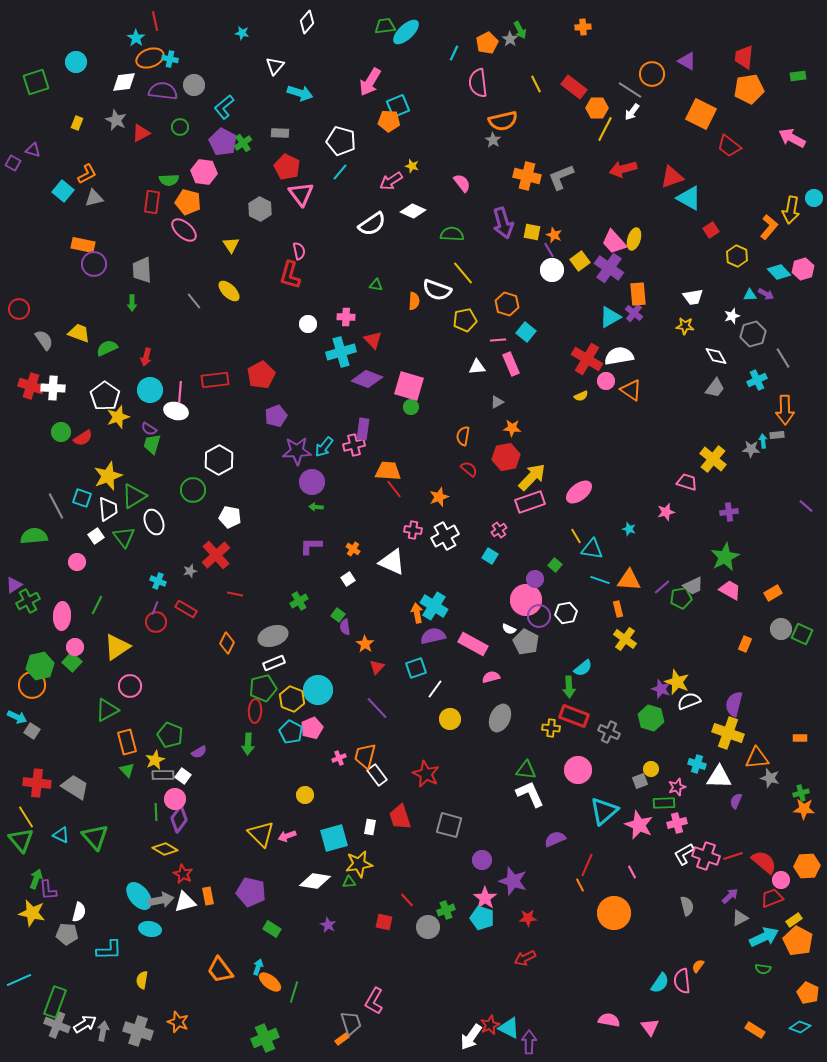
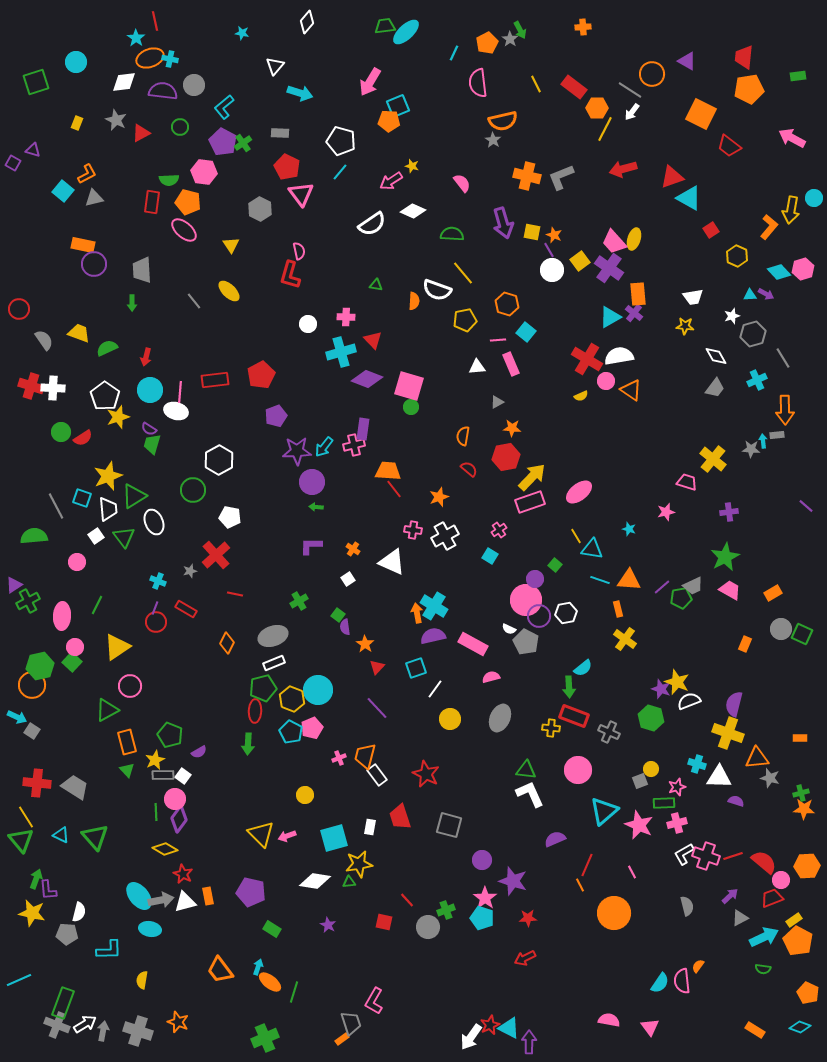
purple semicircle at (736, 801): rotated 84 degrees clockwise
green rectangle at (55, 1002): moved 8 px right, 1 px down
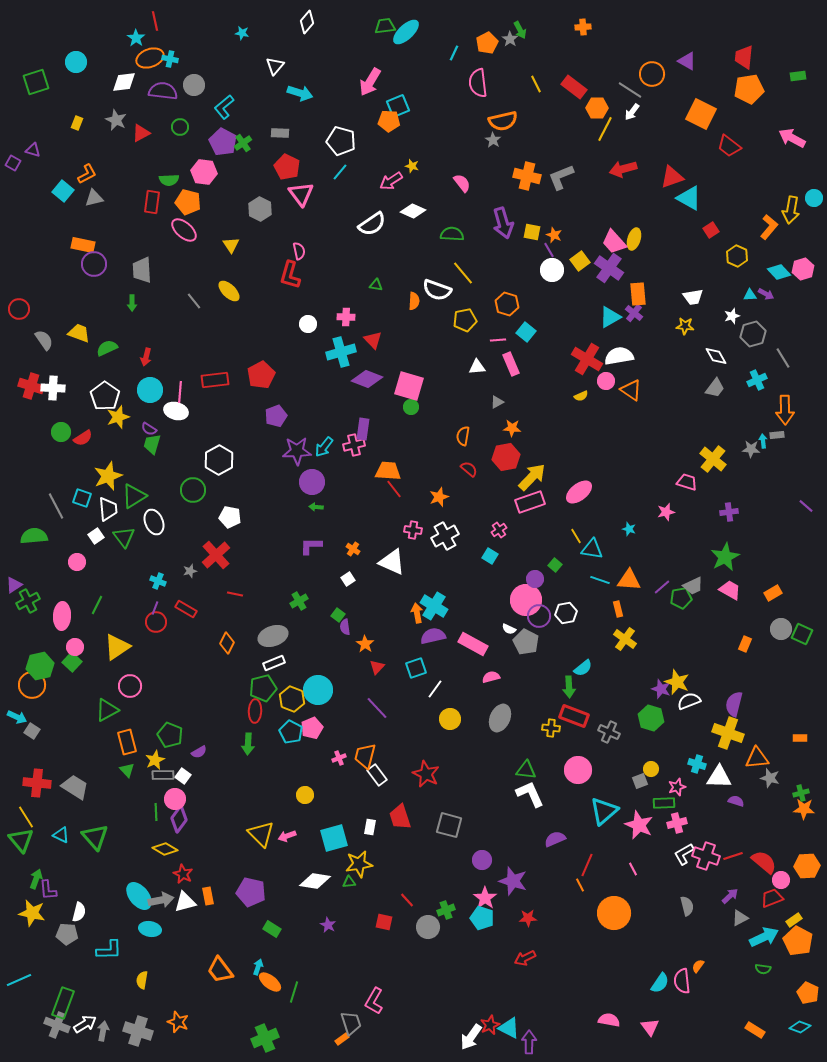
pink line at (632, 872): moved 1 px right, 3 px up
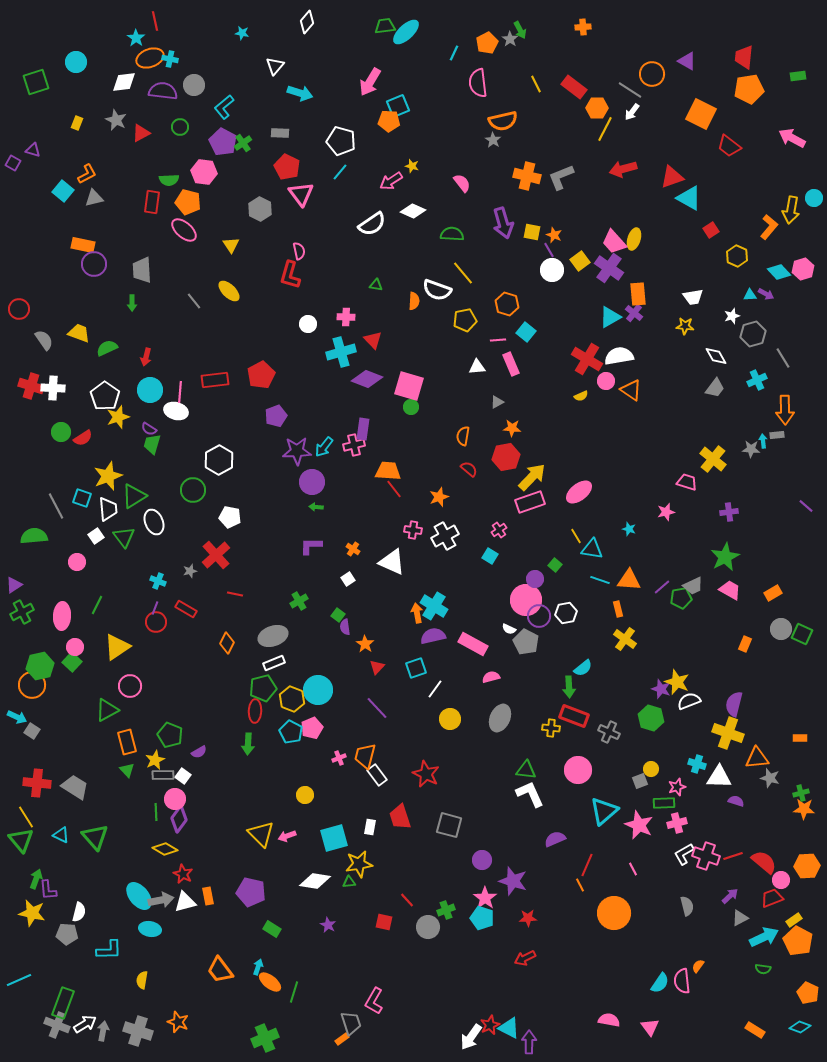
green cross at (28, 601): moved 6 px left, 11 px down
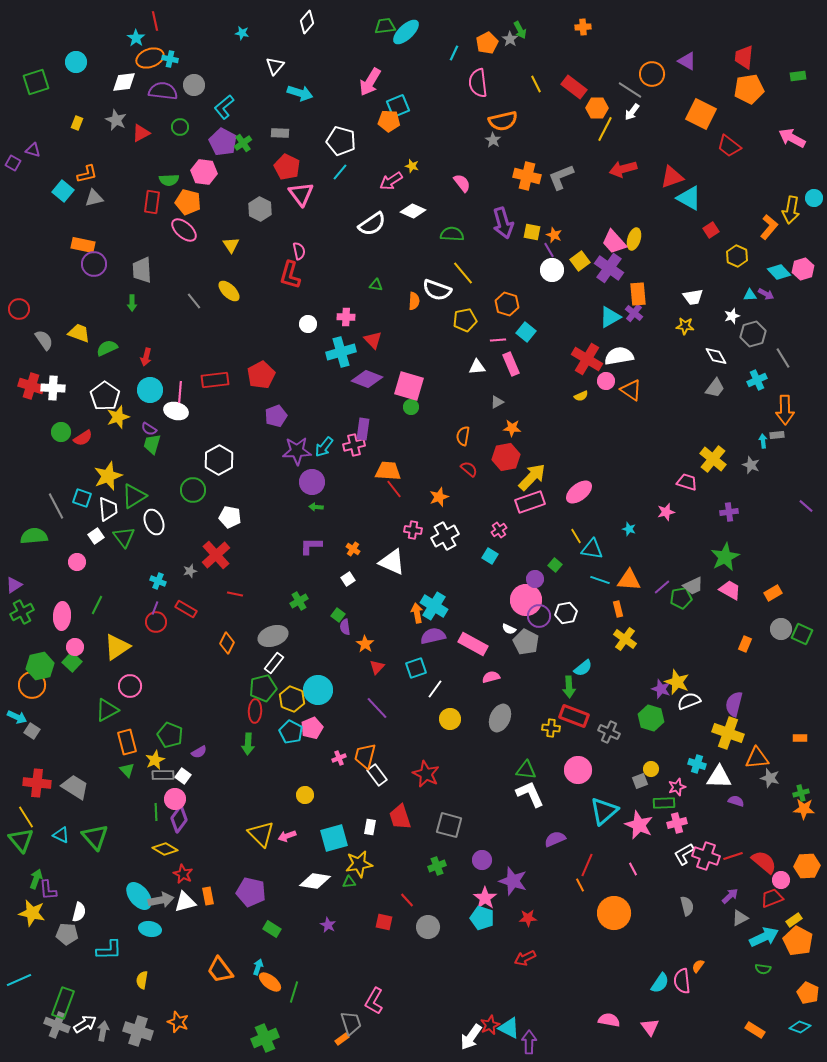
orange L-shape at (87, 174): rotated 15 degrees clockwise
gray star at (751, 449): moved 16 px down; rotated 18 degrees clockwise
white rectangle at (274, 663): rotated 30 degrees counterclockwise
green cross at (446, 910): moved 9 px left, 44 px up
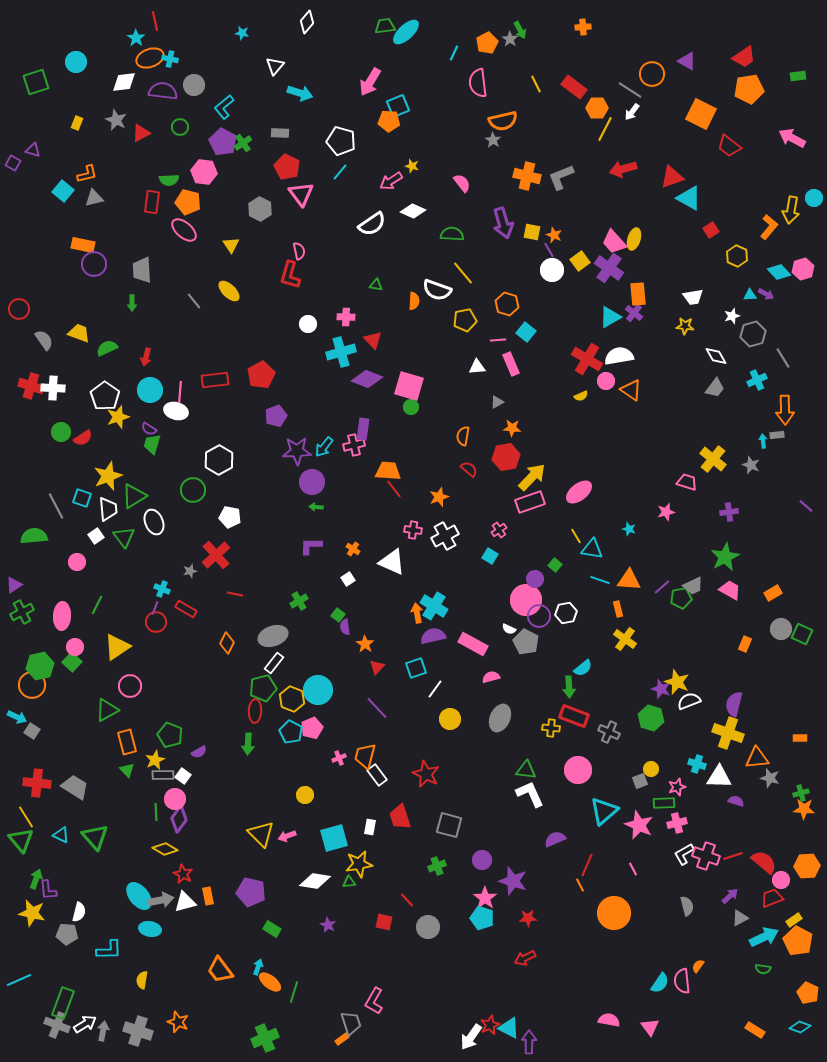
red trapezoid at (744, 57): rotated 130 degrees counterclockwise
cyan cross at (158, 581): moved 4 px right, 8 px down
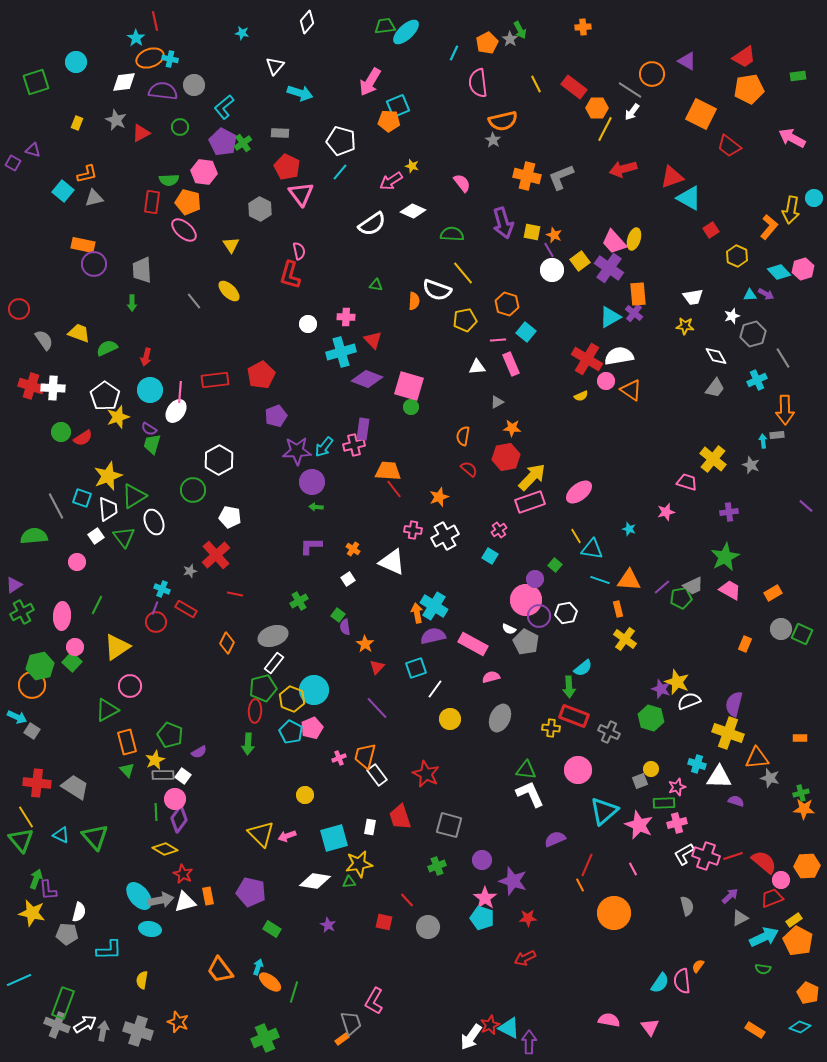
white ellipse at (176, 411): rotated 70 degrees counterclockwise
cyan circle at (318, 690): moved 4 px left
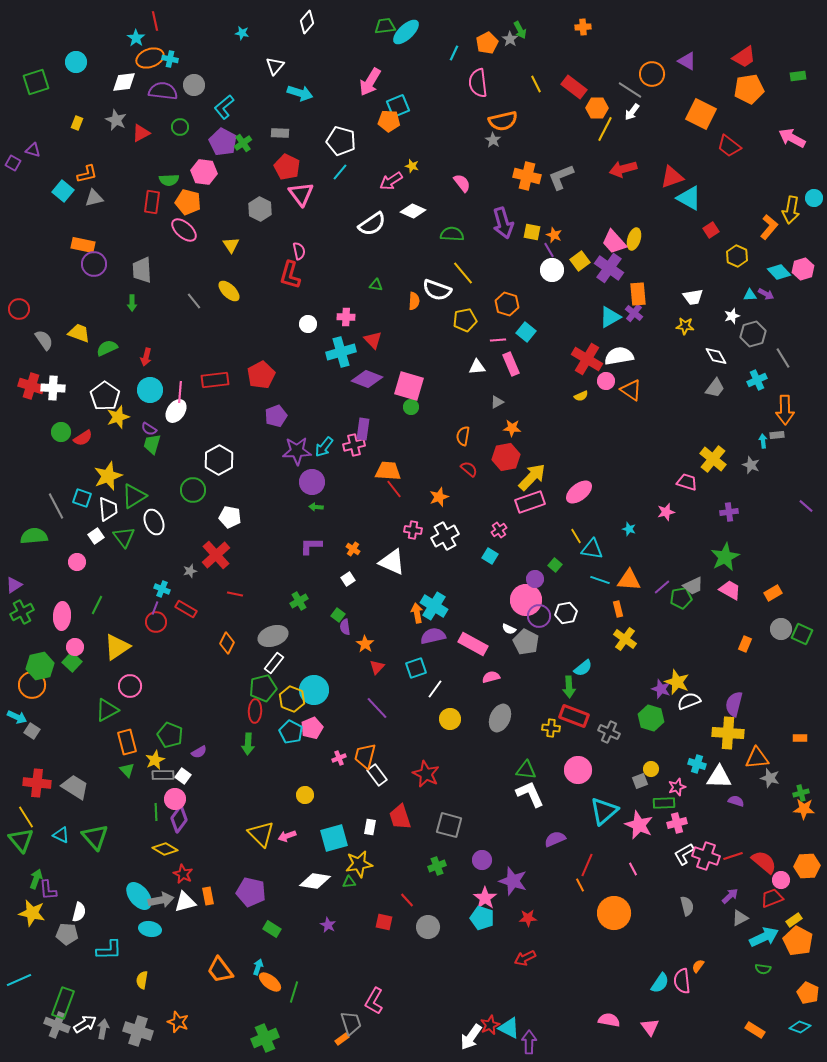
yellow cross at (728, 733): rotated 16 degrees counterclockwise
gray arrow at (103, 1031): moved 2 px up
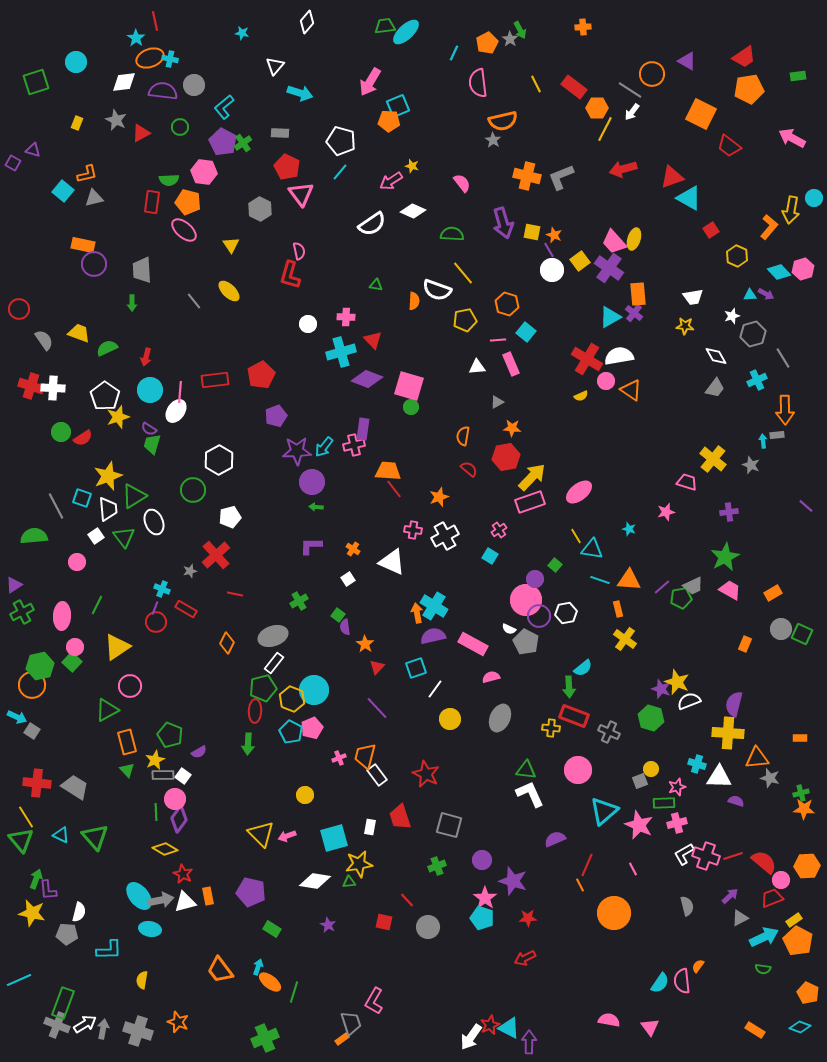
white pentagon at (230, 517): rotated 25 degrees counterclockwise
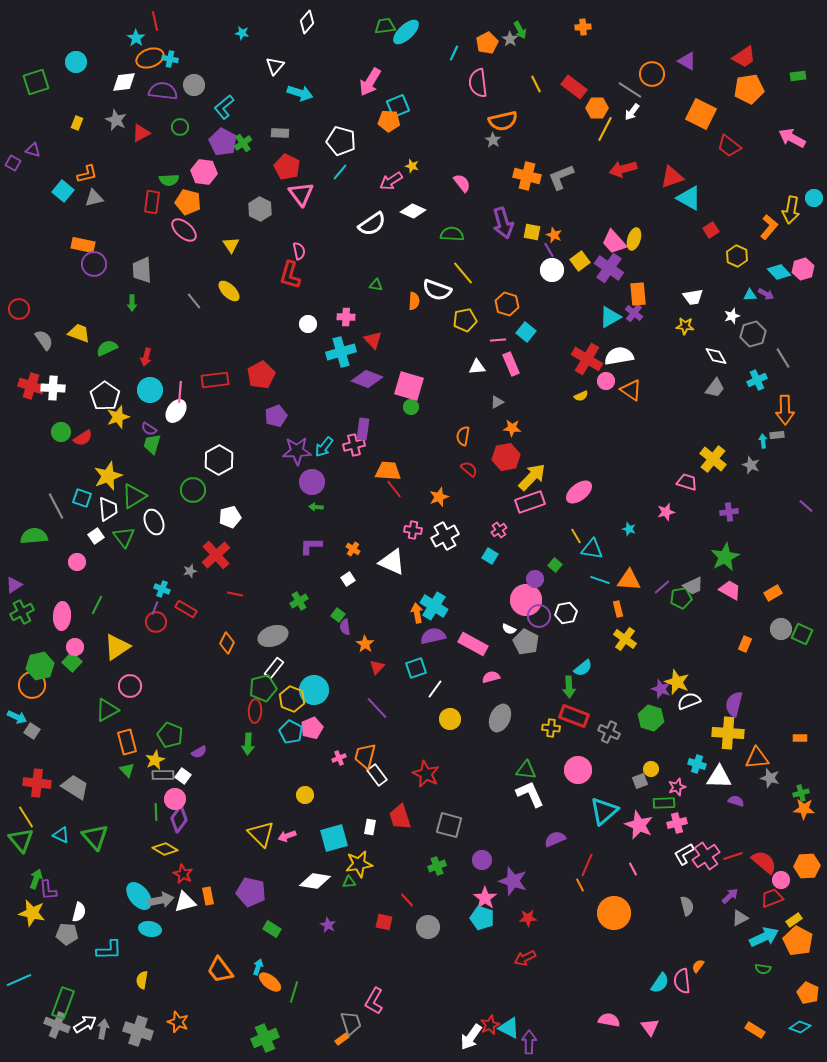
white rectangle at (274, 663): moved 5 px down
pink cross at (706, 856): rotated 36 degrees clockwise
